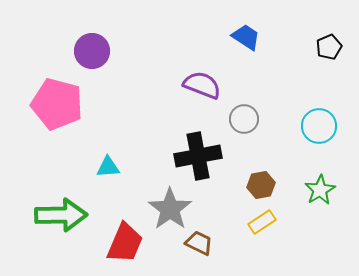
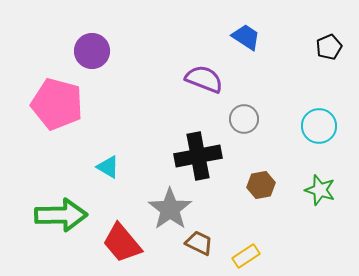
purple semicircle: moved 2 px right, 6 px up
cyan triangle: rotated 35 degrees clockwise
green star: rotated 24 degrees counterclockwise
yellow rectangle: moved 16 px left, 34 px down
red trapezoid: moved 3 px left; rotated 117 degrees clockwise
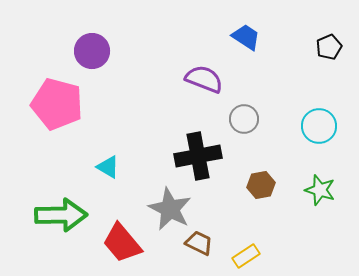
gray star: rotated 9 degrees counterclockwise
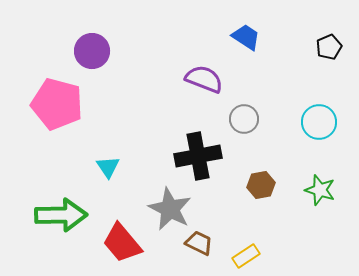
cyan circle: moved 4 px up
cyan triangle: rotated 25 degrees clockwise
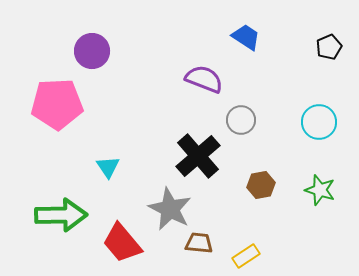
pink pentagon: rotated 18 degrees counterclockwise
gray circle: moved 3 px left, 1 px down
black cross: rotated 30 degrees counterclockwise
brown trapezoid: rotated 20 degrees counterclockwise
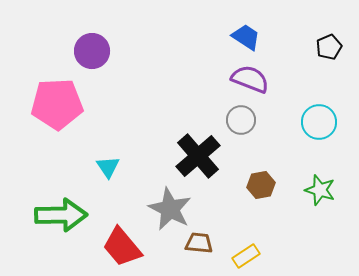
purple semicircle: moved 46 px right
red trapezoid: moved 4 px down
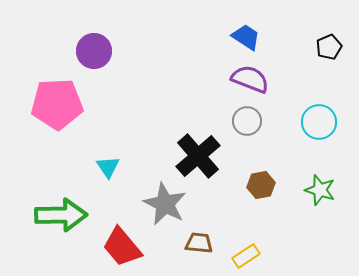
purple circle: moved 2 px right
gray circle: moved 6 px right, 1 px down
gray star: moved 5 px left, 5 px up
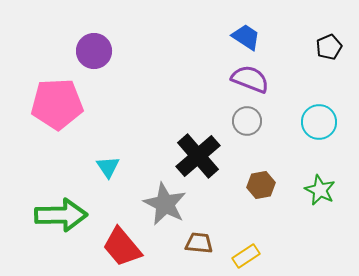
green star: rotated 8 degrees clockwise
